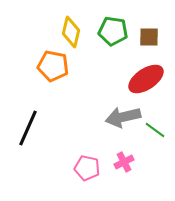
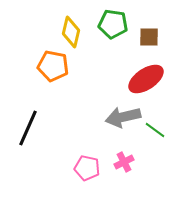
green pentagon: moved 7 px up
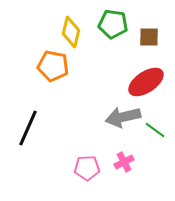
red ellipse: moved 3 px down
pink pentagon: rotated 15 degrees counterclockwise
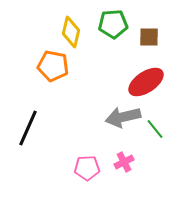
green pentagon: rotated 12 degrees counterclockwise
green line: moved 1 px up; rotated 15 degrees clockwise
